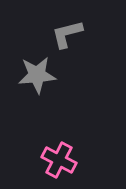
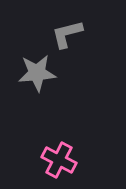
gray star: moved 2 px up
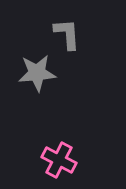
gray L-shape: rotated 100 degrees clockwise
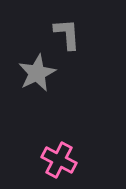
gray star: rotated 21 degrees counterclockwise
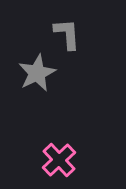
pink cross: rotated 20 degrees clockwise
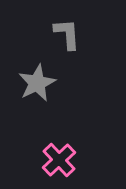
gray star: moved 10 px down
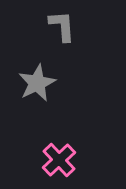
gray L-shape: moved 5 px left, 8 px up
